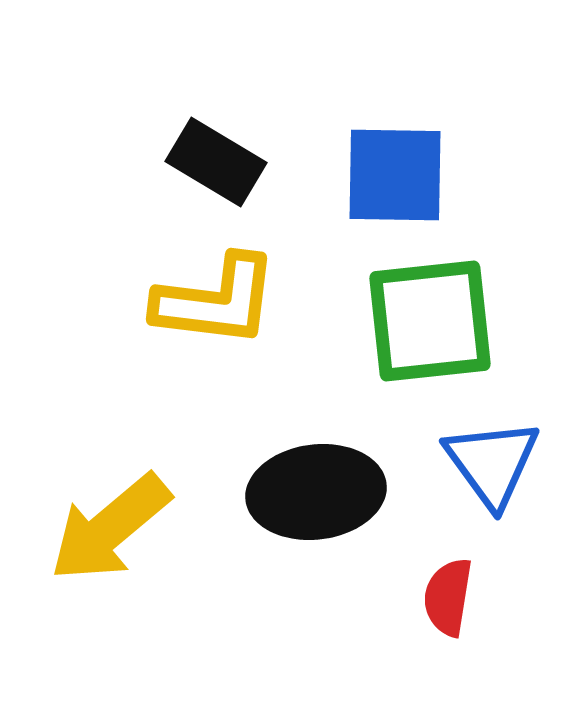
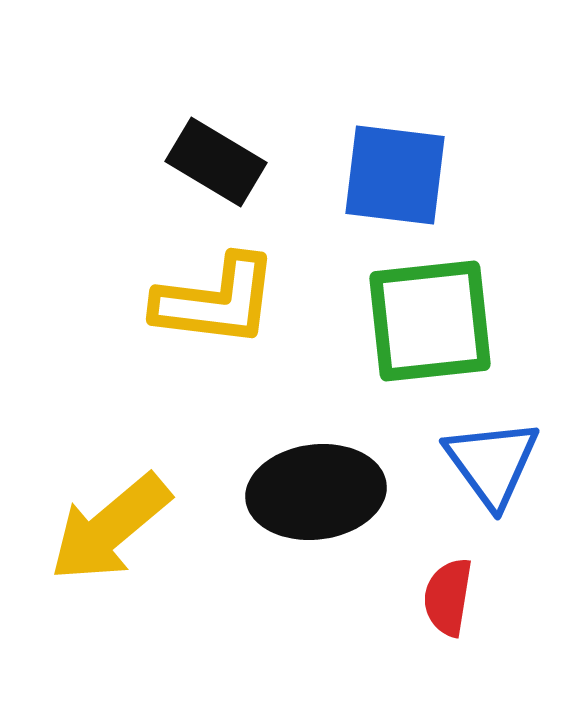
blue square: rotated 6 degrees clockwise
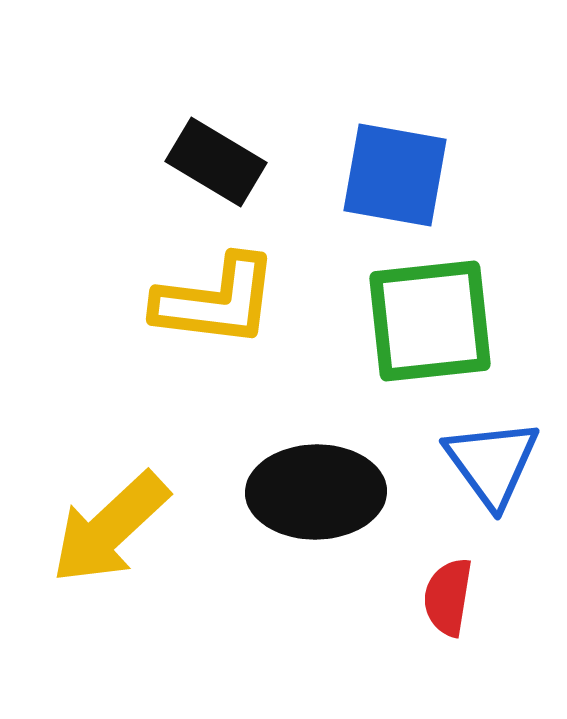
blue square: rotated 3 degrees clockwise
black ellipse: rotated 6 degrees clockwise
yellow arrow: rotated 3 degrees counterclockwise
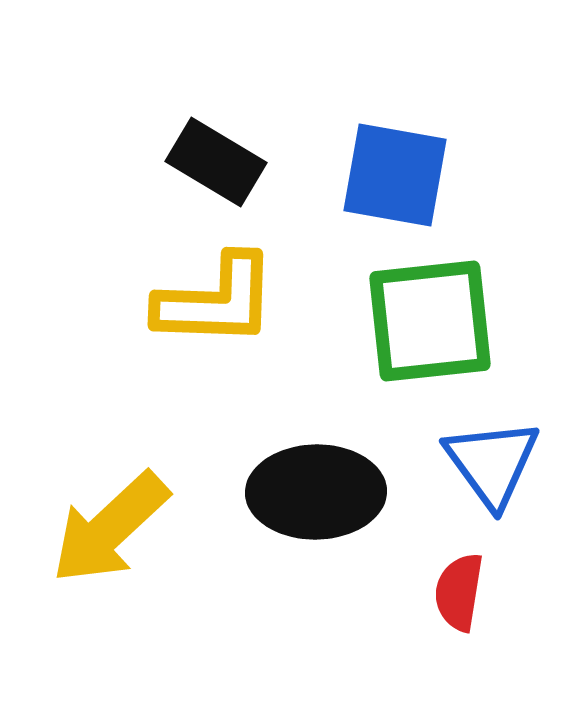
yellow L-shape: rotated 5 degrees counterclockwise
red semicircle: moved 11 px right, 5 px up
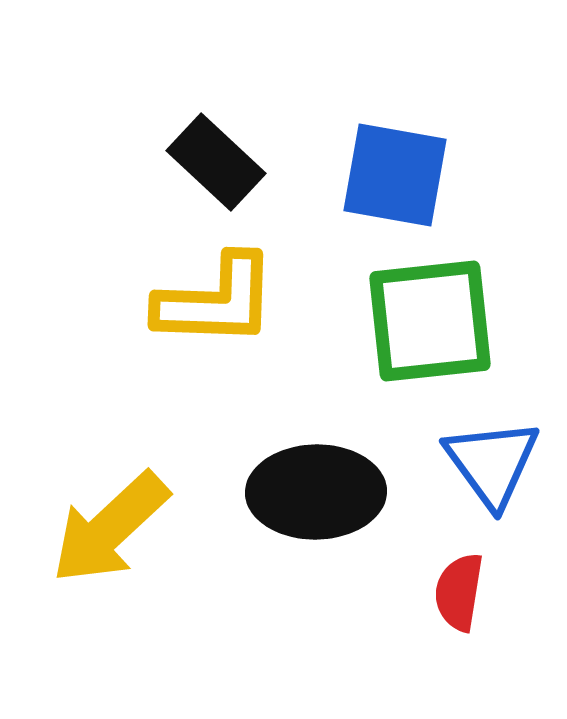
black rectangle: rotated 12 degrees clockwise
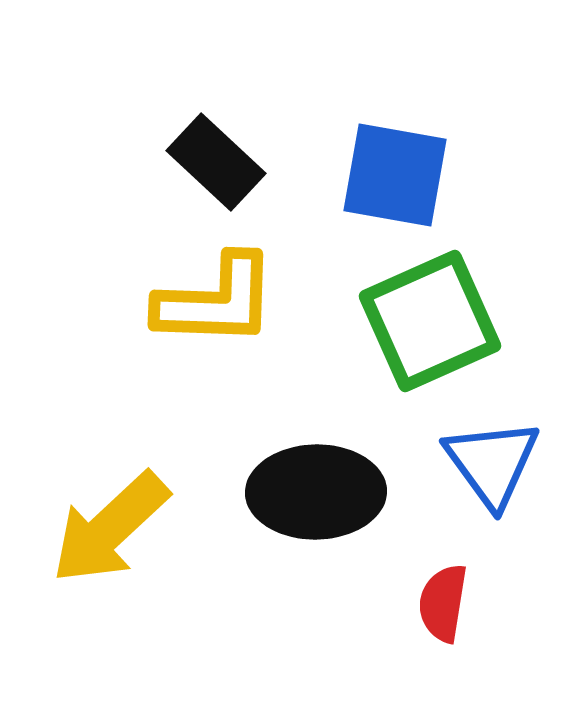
green square: rotated 18 degrees counterclockwise
red semicircle: moved 16 px left, 11 px down
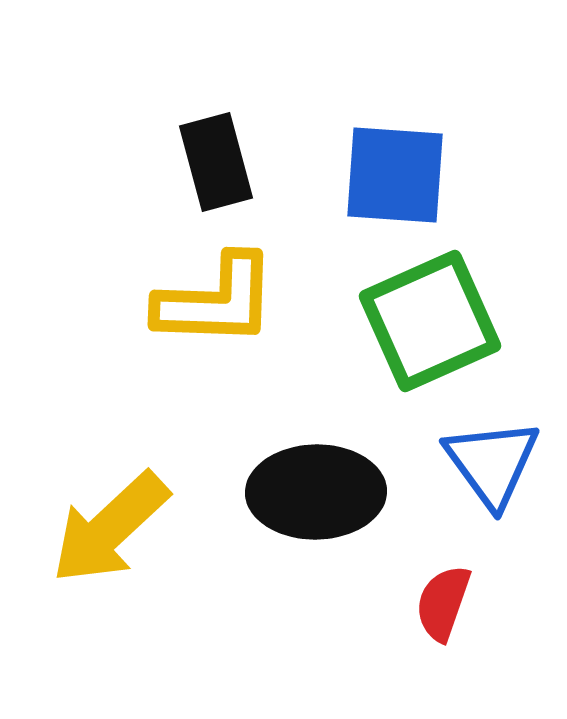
black rectangle: rotated 32 degrees clockwise
blue square: rotated 6 degrees counterclockwise
red semicircle: rotated 10 degrees clockwise
